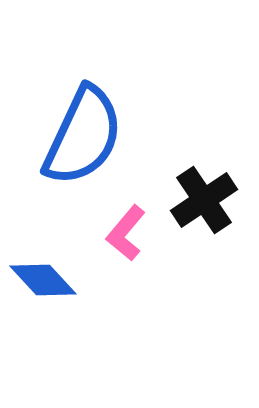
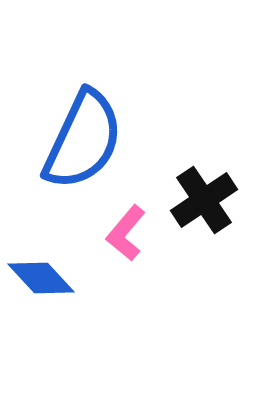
blue semicircle: moved 4 px down
blue diamond: moved 2 px left, 2 px up
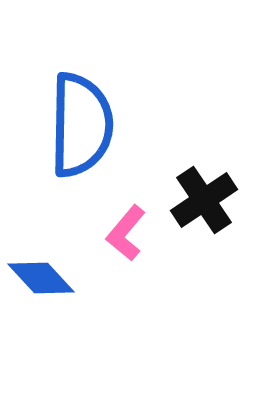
blue semicircle: moved 2 px left, 15 px up; rotated 24 degrees counterclockwise
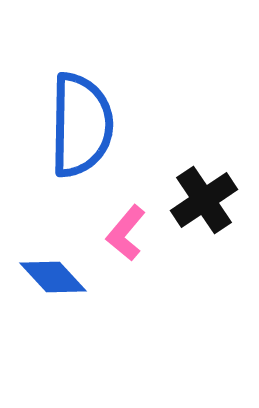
blue diamond: moved 12 px right, 1 px up
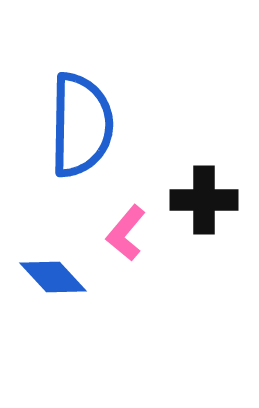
black cross: rotated 34 degrees clockwise
